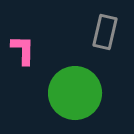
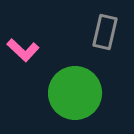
pink L-shape: rotated 132 degrees clockwise
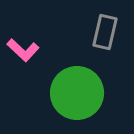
green circle: moved 2 px right
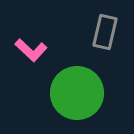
pink L-shape: moved 8 px right
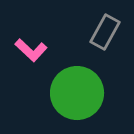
gray rectangle: rotated 16 degrees clockwise
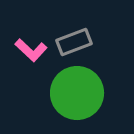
gray rectangle: moved 31 px left, 10 px down; rotated 40 degrees clockwise
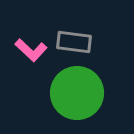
gray rectangle: rotated 28 degrees clockwise
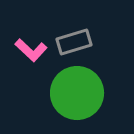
gray rectangle: rotated 24 degrees counterclockwise
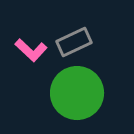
gray rectangle: rotated 8 degrees counterclockwise
